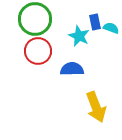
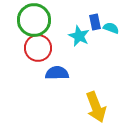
green circle: moved 1 px left, 1 px down
red circle: moved 3 px up
blue semicircle: moved 15 px left, 4 px down
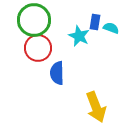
blue rectangle: rotated 21 degrees clockwise
blue semicircle: rotated 90 degrees counterclockwise
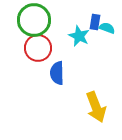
cyan semicircle: moved 4 px left
